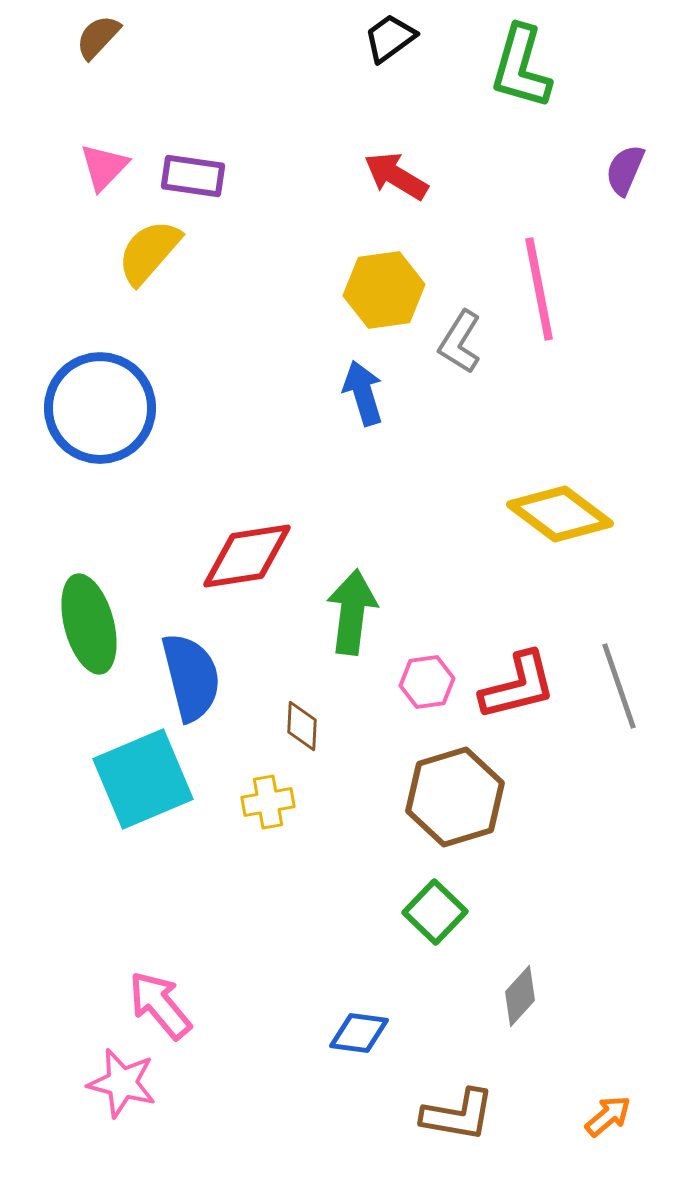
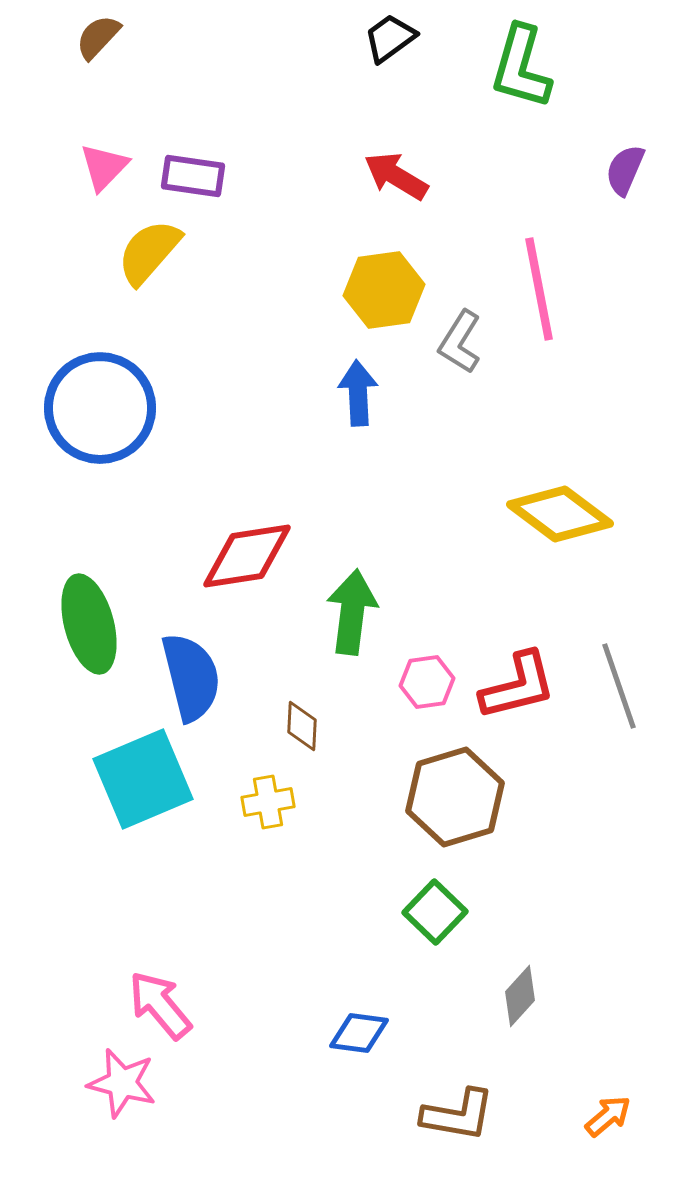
blue arrow: moved 5 px left; rotated 14 degrees clockwise
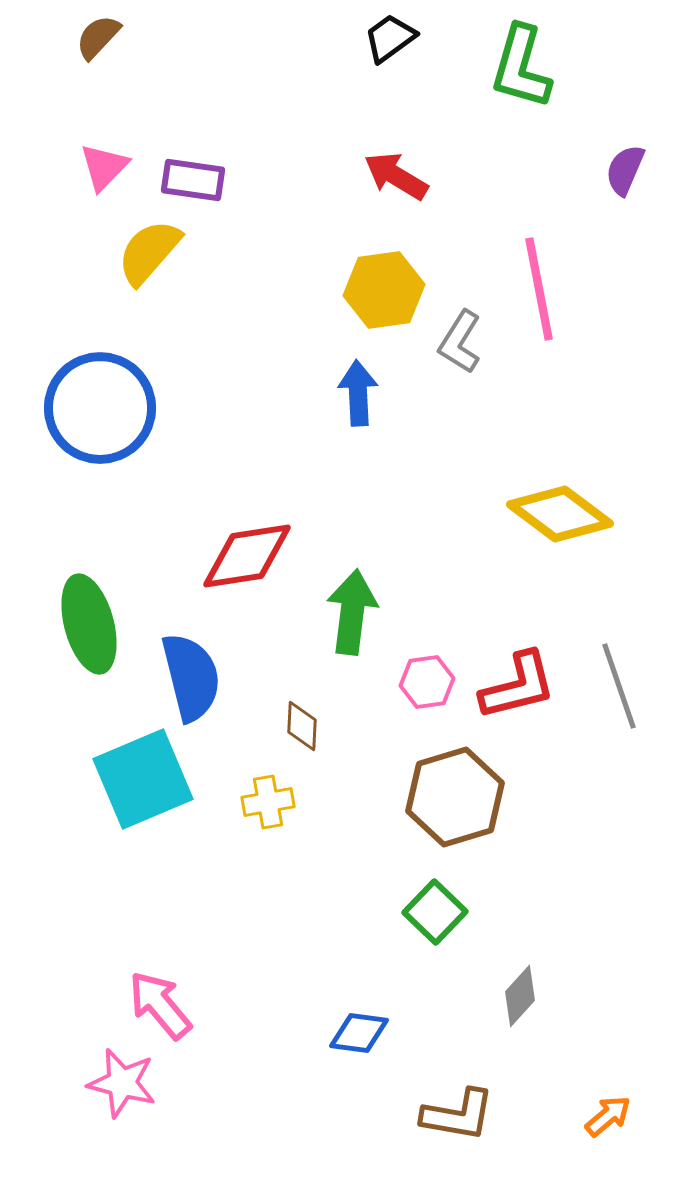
purple rectangle: moved 4 px down
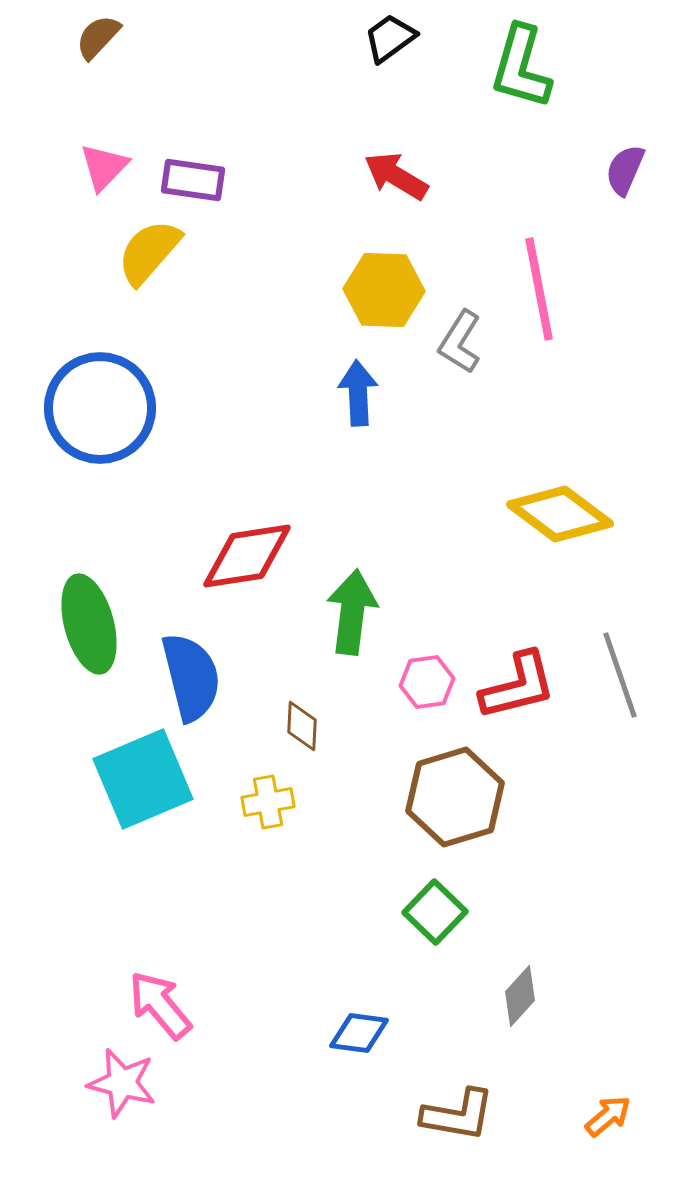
yellow hexagon: rotated 10 degrees clockwise
gray line: moved 1 px right, 11 px up
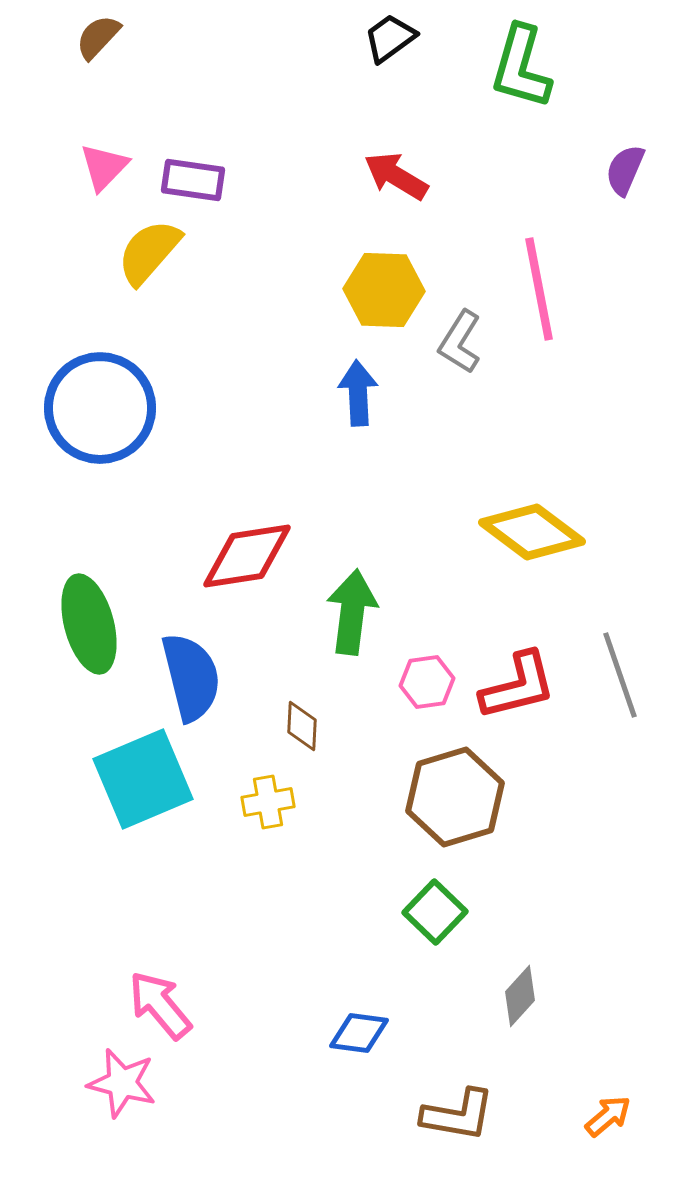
yellow diamond: moved 28 px left, 18 px down
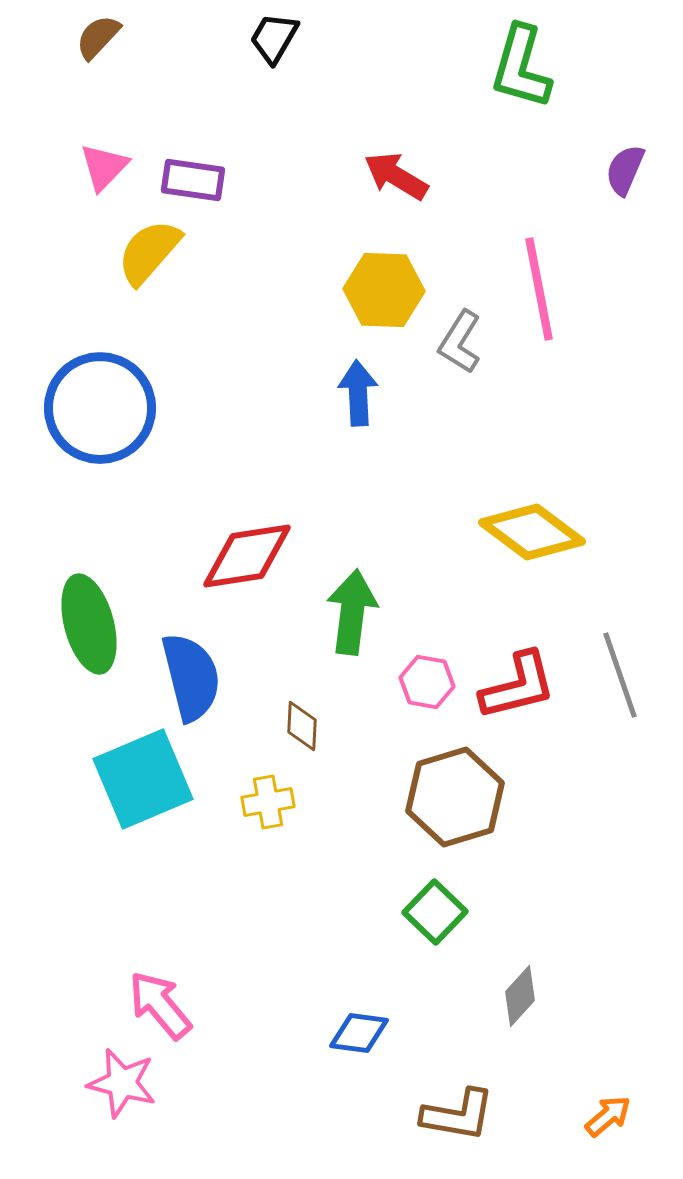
black trapezoid: moved 116 px left; rotated 24 degrees counterclockwise
pink hexagon: rotated 18 degrees clockwise
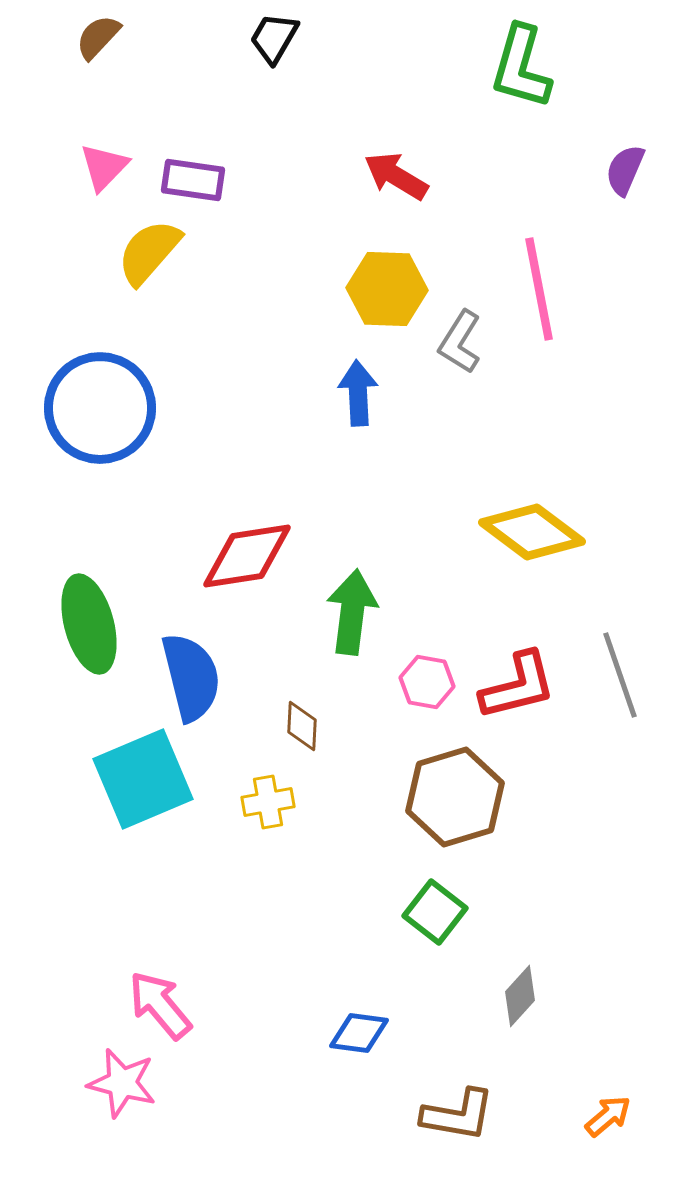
yellow hexagon: moved 3 px right, 1 px up
green square: rotated 6 degrees counterclockwise
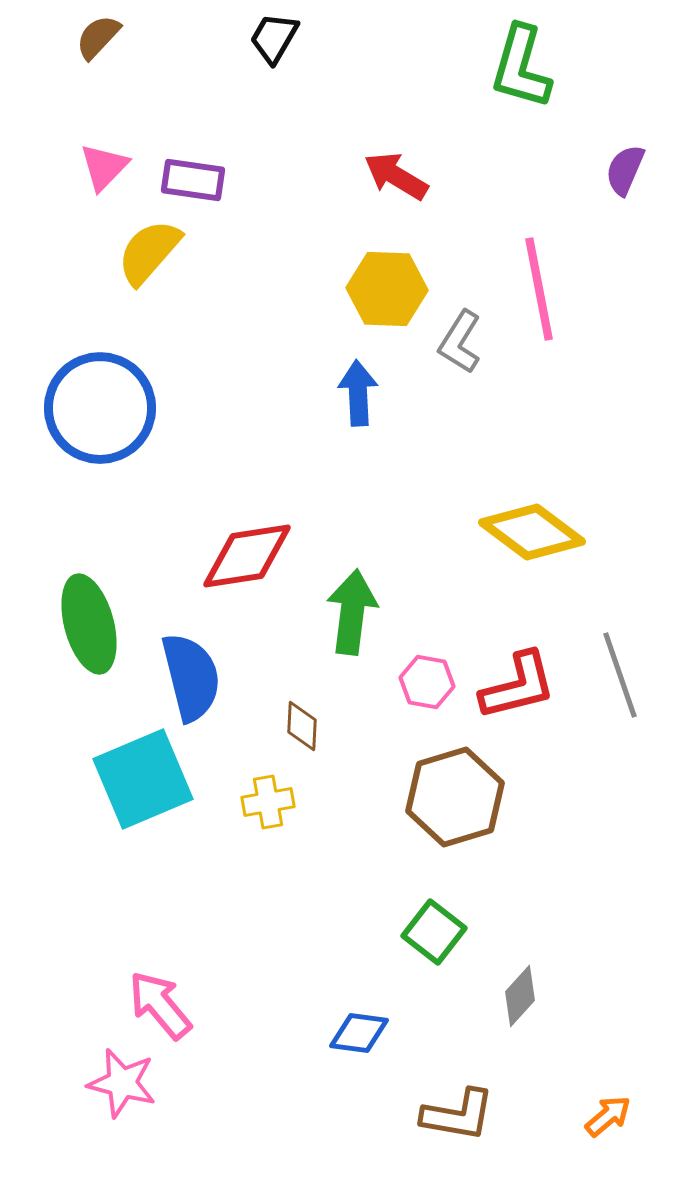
green square: moved 1 px left, 20 px down
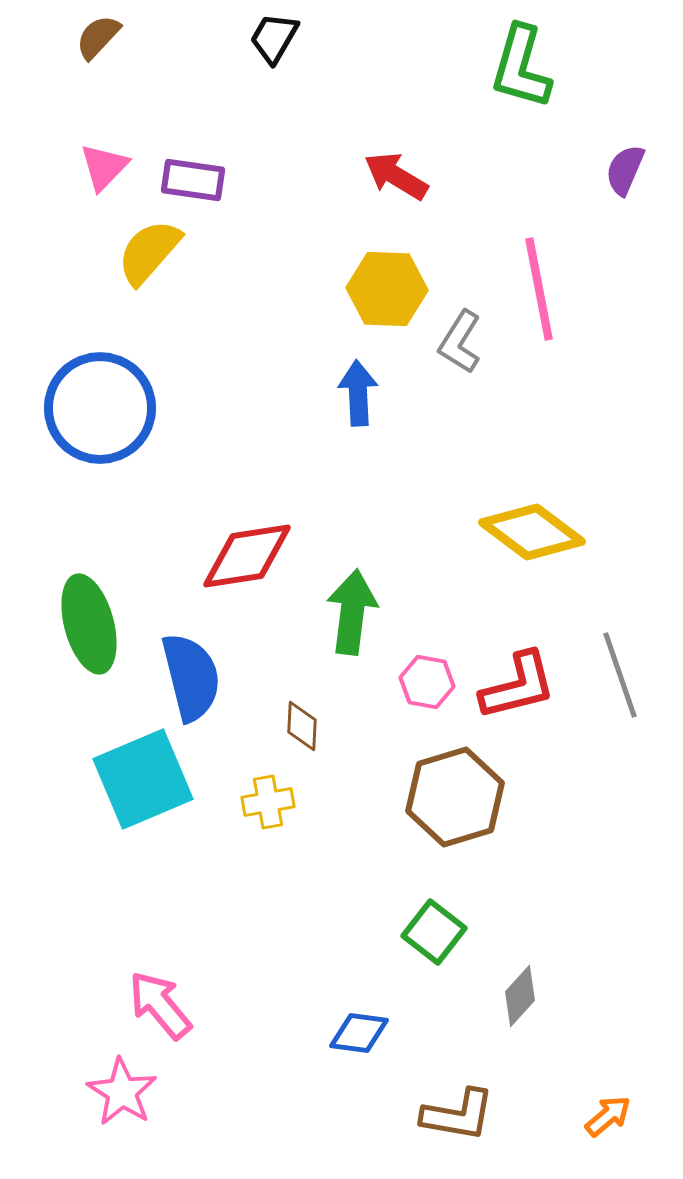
pink star: moved 9 px down; rotated 18 degrees clockwise
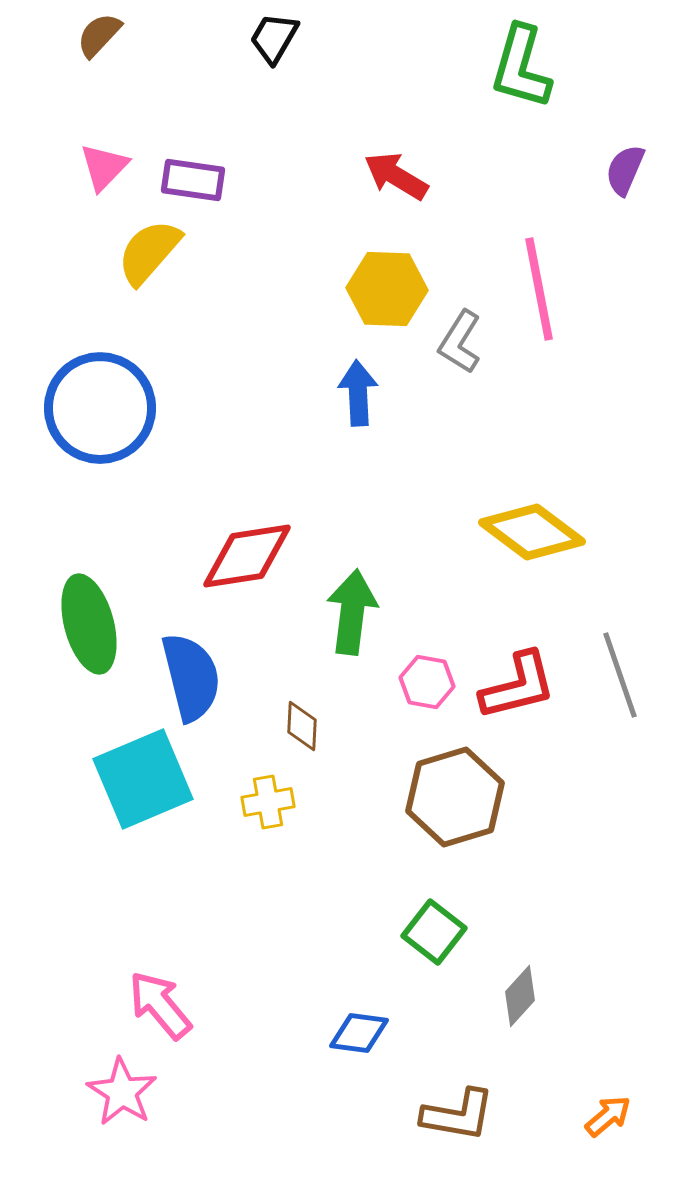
brown semicircle: moved 1 px right, 2 px up
